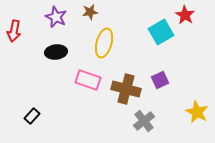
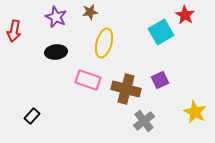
yellow star: moved 2 px left
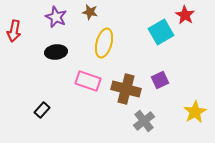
brown star: rotated 21 degrees clockwise
pink rectangle: moved 1 px down
yellow star: rotated 15 degrees clockwise
black rectangle: moved 10 px right, 6 px up
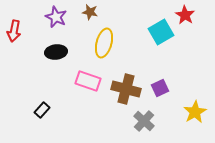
purple square: moved 8 px down
gray cross: rotated 10 degrees counterclockwise
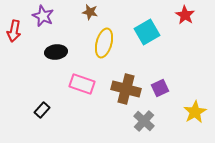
purple star: moved 13 px left, 1 px up
cyan square: moved 14 px left
pink rectangle: moved 6 px left, 3 px down
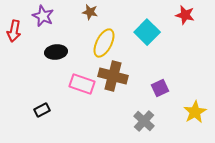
red star: rotated 18 degrees counterclockwise
cyan square: rotated 15 degrees counterclockwise
yellow ellipse: rotated 12 degrees clockwise
brown cross: moved 13 px left, 13 px up
black rectangle: rotated 21 degrees clockwise
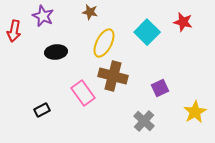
red star: moved 2 px left, 7 px down
pink rectangle: moved 1 px right, 9 px down; rotated 35 degrees clockwise
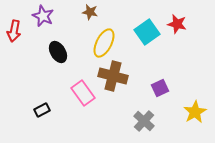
red star: moved 6 px left, 2 px down
cyan square: rotated 10 degrees clockwise
black ellipse: moved 2 px right; rotated 65 degrees clockwise
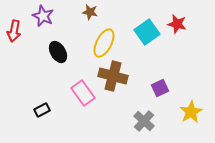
yellow star: moved 4 px left
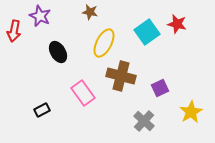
purple star: moved 3 px left
brown cross: moved 8 px right
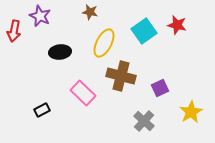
red star: moved 1 px down
cyan square: moved 3 px left, 1 px up
black ellipse: moved 2 px right; rotated 65 degrees counterclockwise
pink rectangle: rotated 10 degrees counterclockwise
